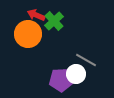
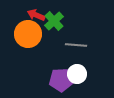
gray line: moved 10 px left, 15 px up; rotated 25 degrees counterclockwise
white circle: moved 1 px right
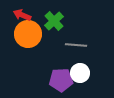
red arrow: moved 14 px left
white circle: moved 3 px right, 1 px up
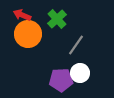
green cross: moved 3 px right, 2 px up
gray line: rotated 60 degrees counterclockwise
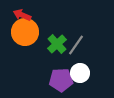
green cross: moved 25 px down
orange circle: moved 3 px left, 2 px up
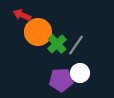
orange circle: moved 13 px right
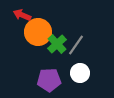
purple pentagon: moved 12 px left
